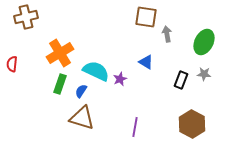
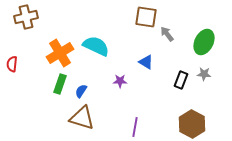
gray arrow: rotated 28 degrees counterclockwise
cyan semicircle: moved 25 px up
purple star: moved 2 px down; rotated 24 degrees clockwise
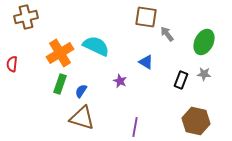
purple star: rotated 24 degrees clockwise
brown hexagon: moved 4 px right, 3 px up; rotated 16 degrees counterclockwise
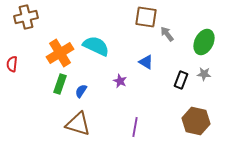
brown triangle: moved 4 px left, 6 px down
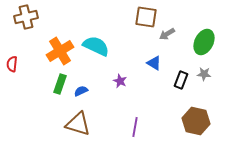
gray arrow: rotated 84 degrees counterclockwise
orange cross: moved 2 px up
blue triangle: moved 8 px right, 1 px down
blue semicircle: rotated 32 degrees clockwise
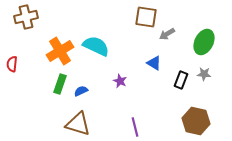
purple line: rotated 24 degrees counterclockwise
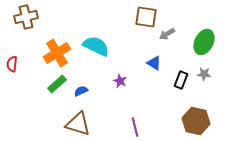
orange cross: moved 3 px left, 2 px down
green rectangle: moved 3 px left; rotated 30 degrees clockwise
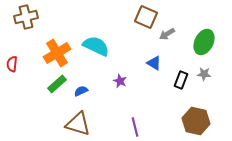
brown square: rotated 15 degrees clockwise
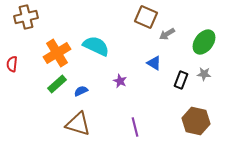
green ellipse: rotated 10 degrees clockwise
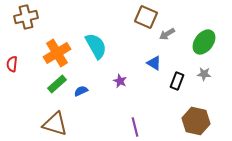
cyan semicircle: rotated 36 degrees clockwise
black rectangle: moved 4 px left, 1 px down
brown triangle: moved 23 px left
